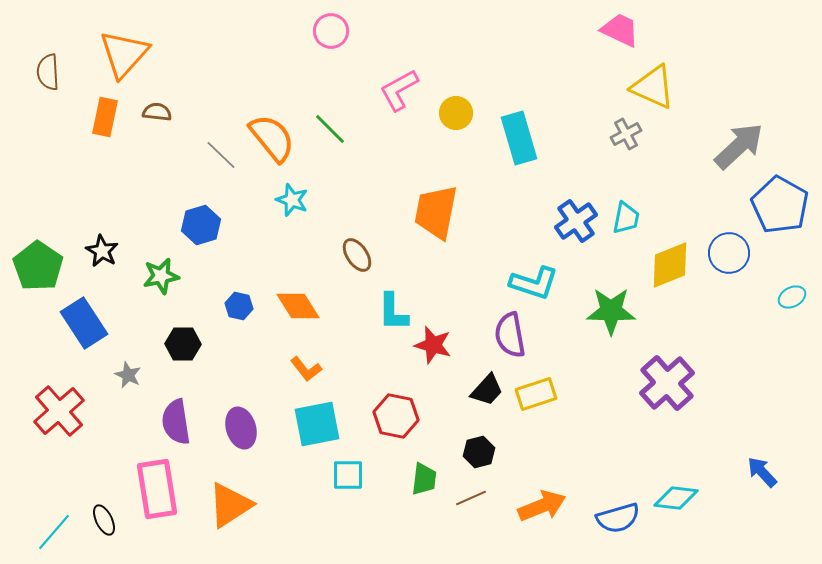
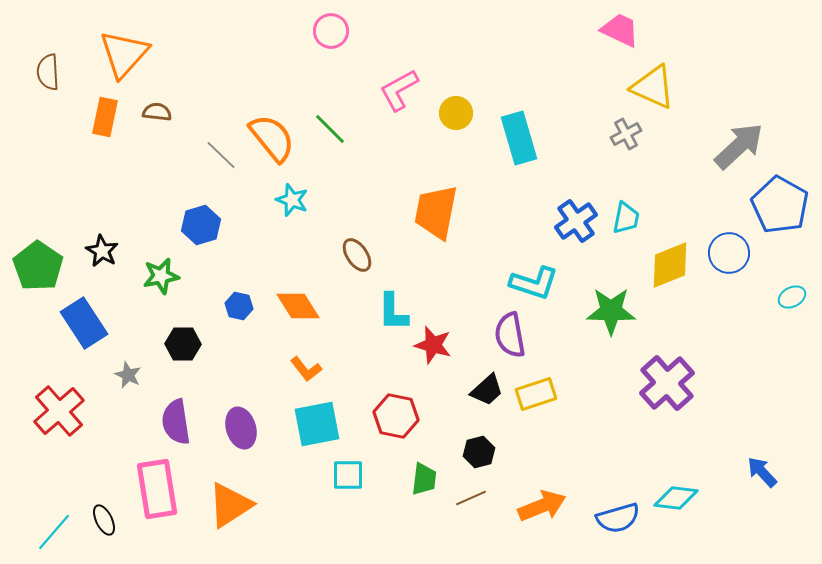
black trapezoid at (487, 390): rotated 6 degrees clockwise
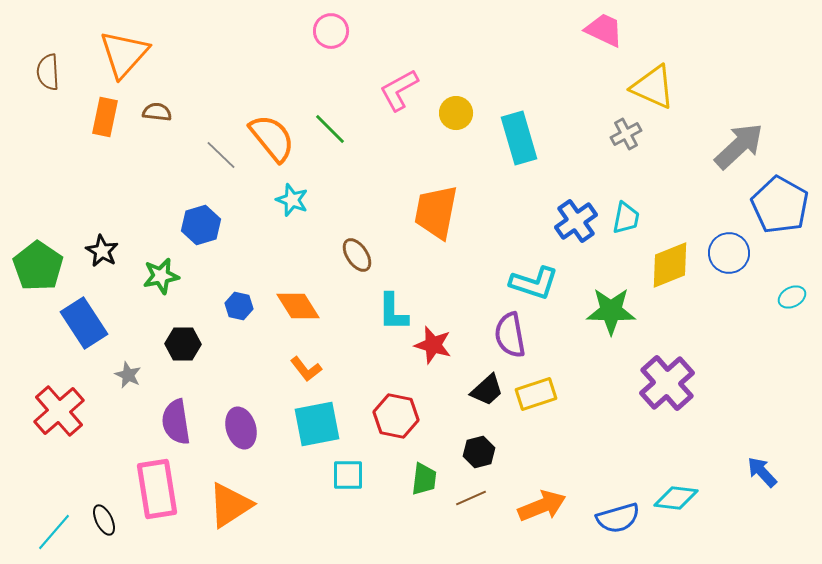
pink trapezoid at (620, 30): moved 16 px left
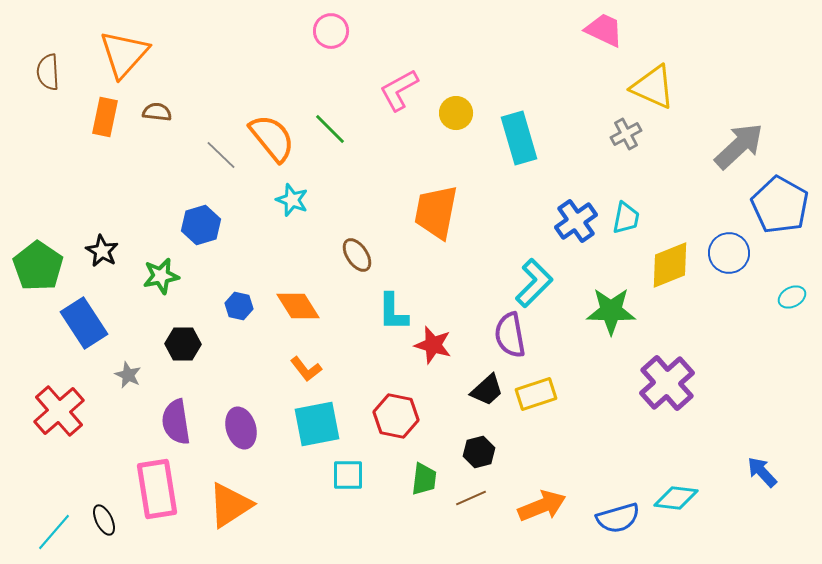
cyan L-shape at (534, 283): rotated 63 degrees counterclockwise
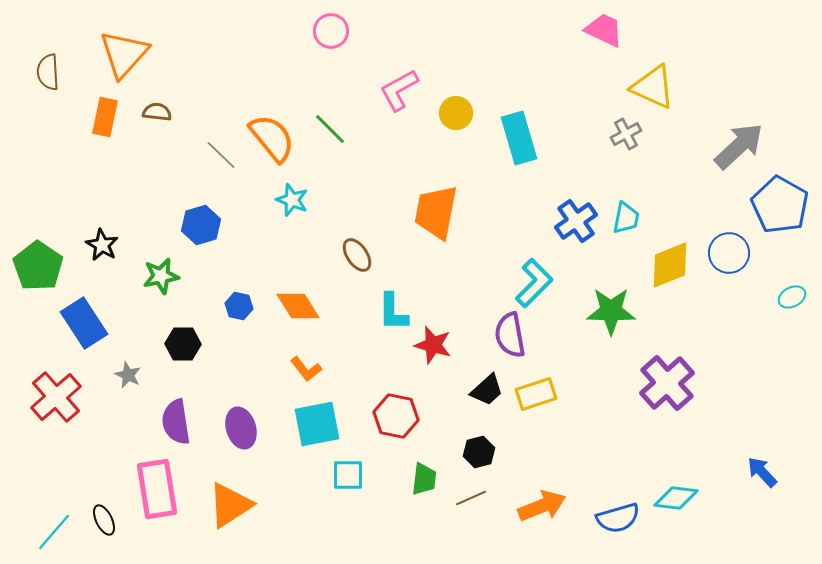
black star at (102, 251): moved 6 px up
red cross at (59, 411): moved 3 px left, 14 px up
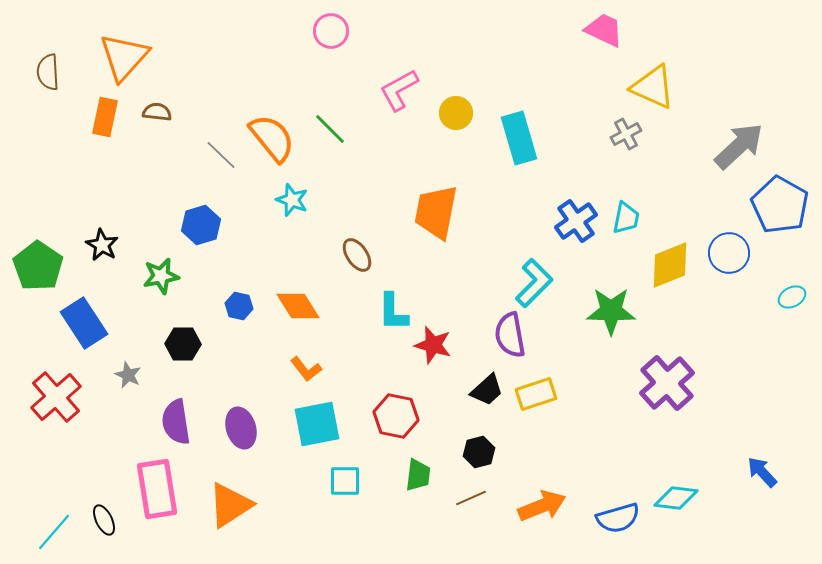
orange triangle at (124, 54): moved 3 px down
cyan square at (348, 475): moved 3 px left, 6 px down
green trapezoid at (424, 479): moved 6 px left, 4 px up
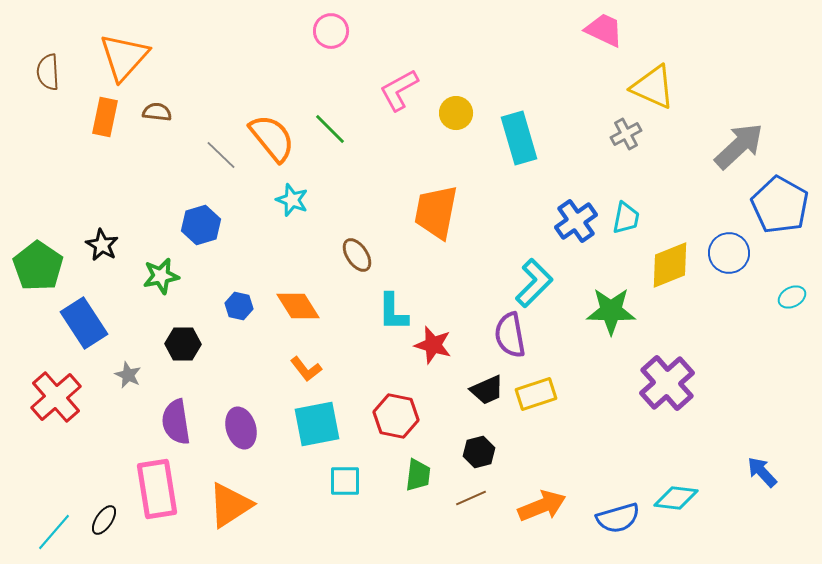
black trapezoid at (487, 390): rotated 18 degrees clockwise
black ellipse at (104, 520): rotated 60 degrees clockwise
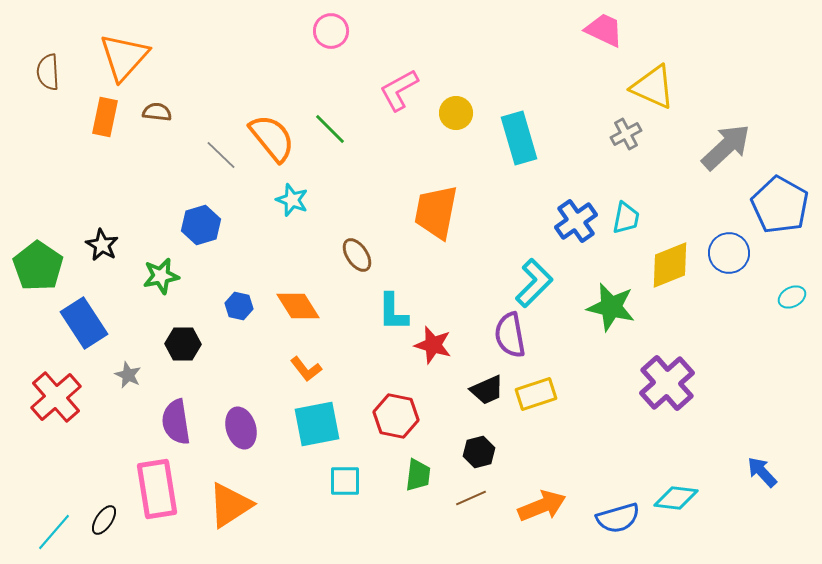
gray arrow at (739, 146): moved 13 px left, 1 px down
green star at (611, 311): moved 4 px up; rotated 12 degrees clockwise
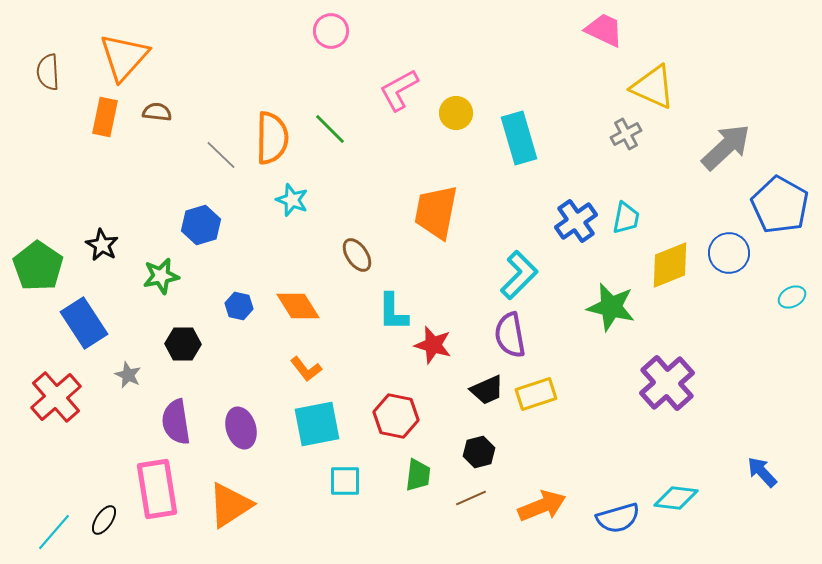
orange semicircle at (272, 138): rotated 40 degrees clockwise
cyan L-shape at (534, 283): moved 15 px left, 8 px up
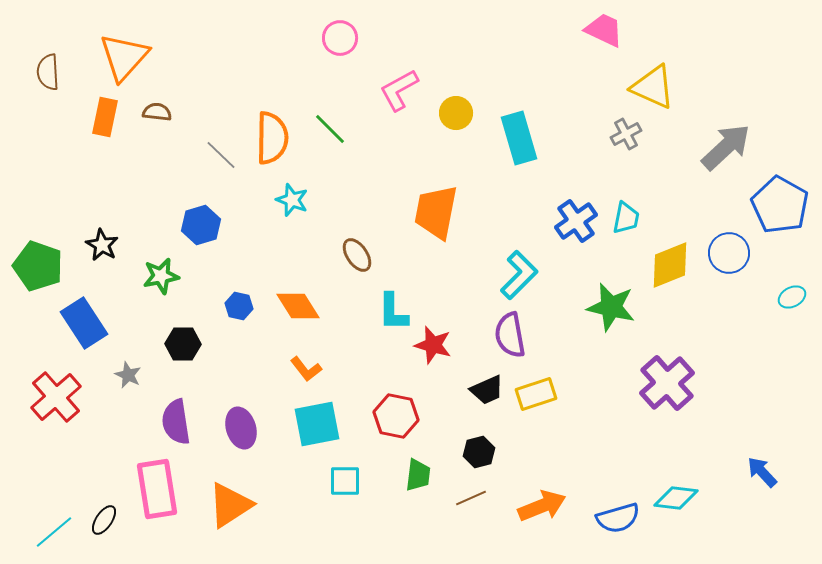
pink circle at (331, 31): moved 9 px right, 7 px down
green pentagon at (38, 266): rotated 15 degrees counterclockwise
cyan line at (54, 532): rotated 9 degrees clockwise
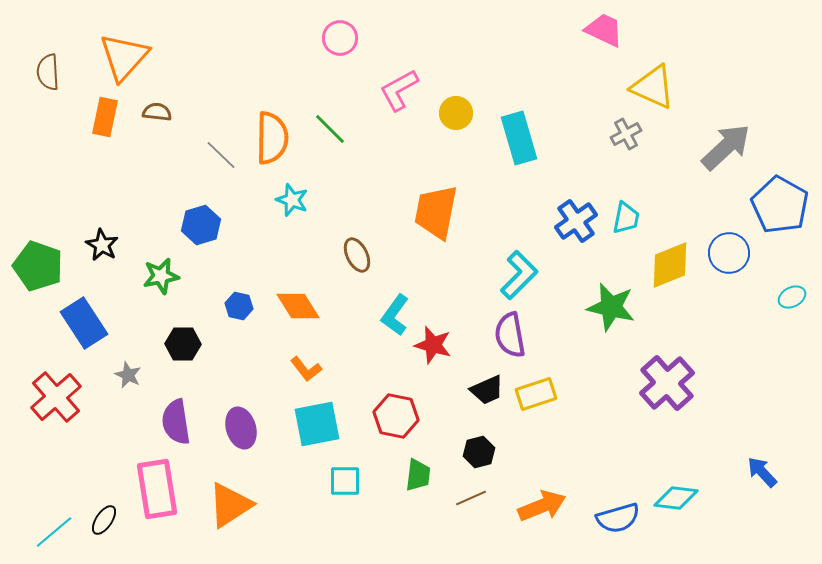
brown ellipse at (357, 255): rotated 8 degrees clockwise
cyan L-shape at (393, 312): moved 2 px right, 3 px down; rotated 36 degrees clockwise
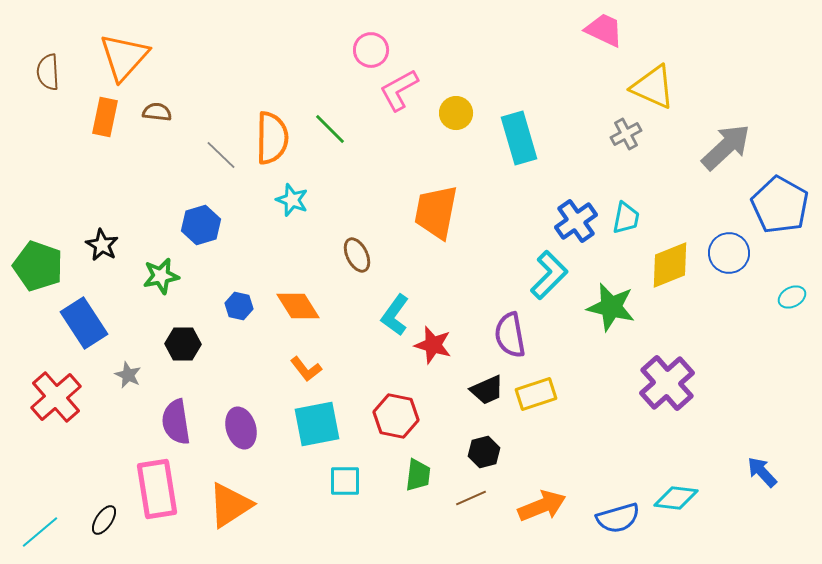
pink circle at (340, 38): moved 31 px right, 12 px down
cyan L-shape at (519, 275): moved 30 px right
black hexagon at (479, 452): moved 5 px right
cyan line at (54, 532): moved 14 px left
